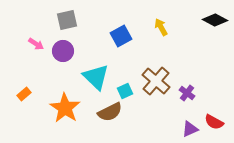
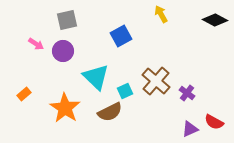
yellow arrow: moved 13 px up
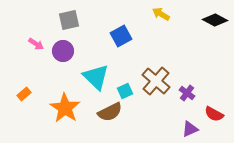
yellow arrow: rotated 30 degrees counterclockwise
gray square: moved 2 px right
red semicircle: moved 8 px up
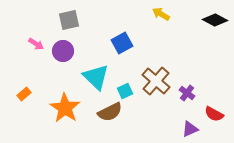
blue square: moved 1 px right, 7 px down
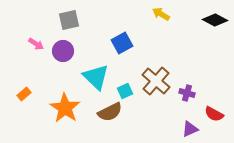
purple cross: rotated 21 degrees counterclockwise
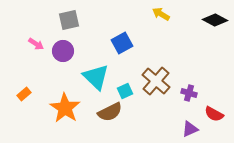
purple cross: moved 2 px right
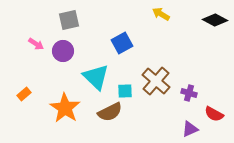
cyan square: rotated 21 degrees clockwise
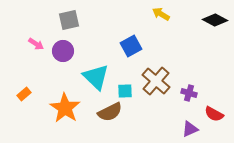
blue square: moved 9 px right, 3 px down
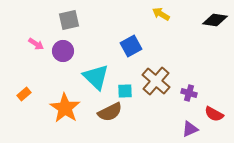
black diamond: rotated 20 degrees counterclockwise
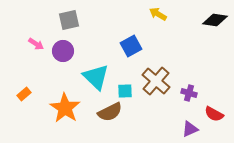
yellow arrow: moved 3 px left
